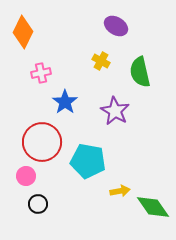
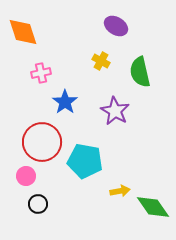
orange diamond: rotated 44 degrees counterclockwise
cyan pentagon: moved 3 px left
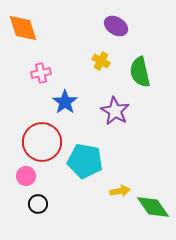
orange diamond: moved 4 px up
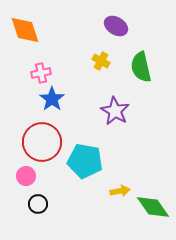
orange diamond: moved 2 px right, 2 px down
green semicircle: moved 1 px right, 5 px up
blue star: moved 13 px left, 3 px up
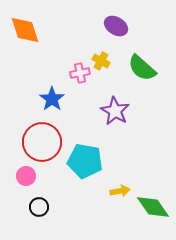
green semicircle: moved 1 px right, 1 px down; rotated 36 degrees counterclockwise
pink cross: moved 39 px right
black circle: moved 1 px right, 3 px down
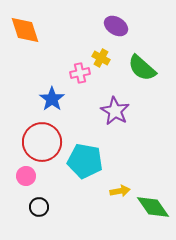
yellow cross: moved 3 px up
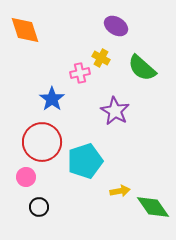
cyan pentagon: rotated 28 degrees counterclockwise
pink circle: moved 1 px down
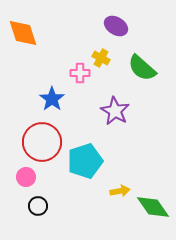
orange diamond: moved 2 px left, 3 px down
pink cross: rotated 12 degrees clockwise
black circle: moved 1 px left, 1 px up
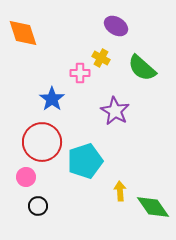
yellow arrow: rotated 84 degrees counterclockwise
